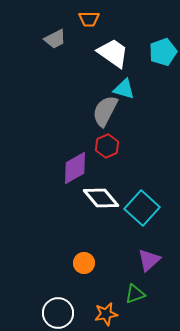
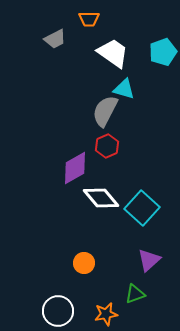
white circle: moved 2 px up
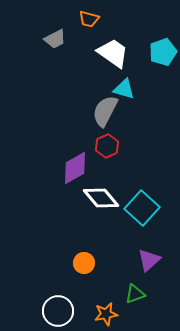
orange trapezoid: rotated 15 degrees clockwise
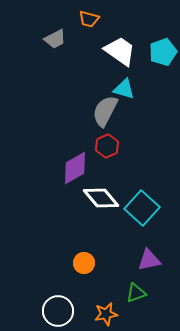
white trapezoid: moved 7 px right, 2 px up
purple triangle: rotated 30 degrees clockwise
green triangle: moved 1 px right, 1 px up
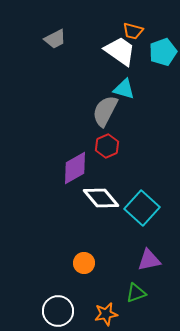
orange trapezoid: moved 44 px right, 12 px down
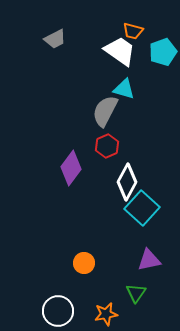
purple diamond: moved 4 px left; rotated 24 degrees counterclockwise
white diamond: moved 26 px right, 16 px up; rotated 69 degrees clockwise
green triangle: rotated 35 degrees counterclockwise
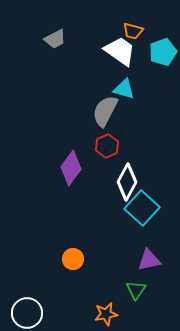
orange circle: moved 11 px left, 4 px up
green triangle: moved 3 px up
white circle: moved 31 px left, 2 px down
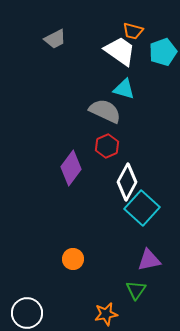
gray semicircle: rotated 88 degrees clockwise
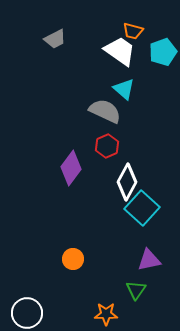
cyan triangle: rotated 25 degrees clockwise
orange star: rotated 10 degrees clockwise
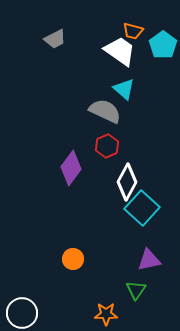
cyan pentagon: moved 7 px up; rotated 16 degrees counterclockwise
white circle: moved 5 px left
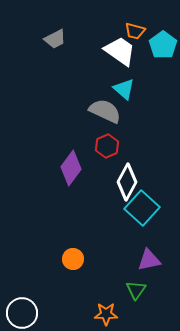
orange trapezoid: moved 2 px right
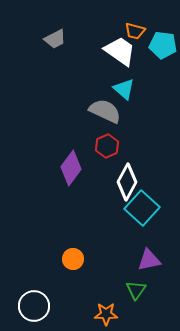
cyan pentagon: rotated 28 degrees counterclockwise
white circle: moved 12 px right, 7 px up
